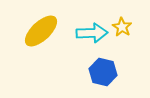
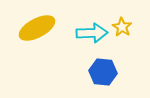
yellow ellipse: moved 4 px left, 3 px up; rotated 15 degrees clockwise
blue hexagon: rotated 8 degrees counterclockwise
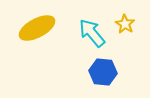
yellow star: moved 3 px right, 3 px up
cyan arrow: rotated 128 degrees counterclockwise
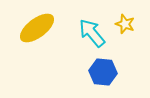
yellow star: rotated 12 degrees counterclockwise
yellow ellipse: rotated 9 degrees counterclockwise
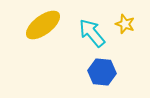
yellow ellipse: moved 6 px right, 3 px up
blue hexagon: moved 1 px left
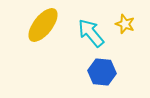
yellow ellipse: rotated 15 degrees counterclockwise
cyan arrow: moved 1 px left
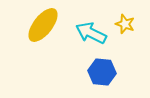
cyan arrow: rotated 24 degrees counterclockwise
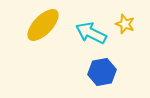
yellow ellipse: rotated 6 degrees clockwise
blue hexagon: rotated 16 degrees counterclockwise
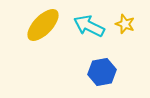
cyan arrow: moved 2 px left, 7 px up
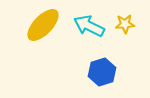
yellow star: rotated 24 degrees counterclockwise
blue hexagon: rotated 8 degrees counterclockwise
